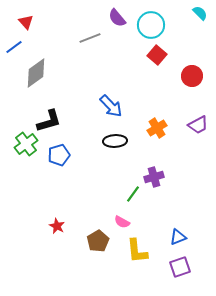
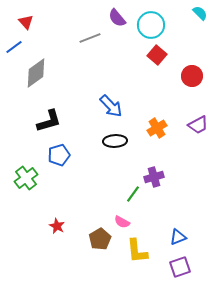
green cross: moved 34 px down
brown pentagon: moved 2 px right, 2 px up
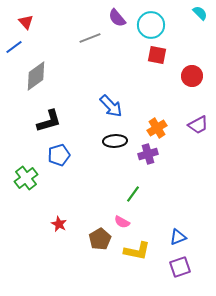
red square: rotated 30 degrees counterclockwise
gray diamond: moved 3 px down
purple cross: moved 6 px left, 23 px up
red star: moved 2 px right, 2 px up
yellow L-shape: rotated 72 degrees counterclockwise
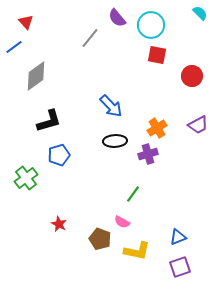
gray line: rotated 30 degrees counterclockwise
brown pentagon: rotated 20 degrees counterclockwise
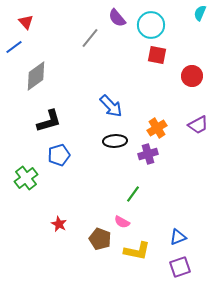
cyan semicircle: rotated 112 degrees counterclockwise
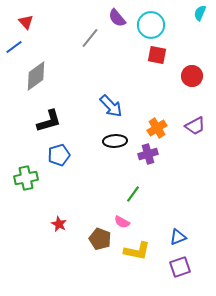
purple trapezoid: moved 3 px left, 1 px down
green cross: rotated 25 degrees clockwise
